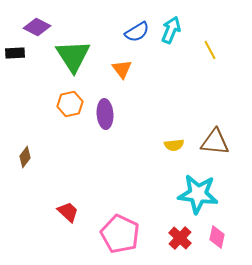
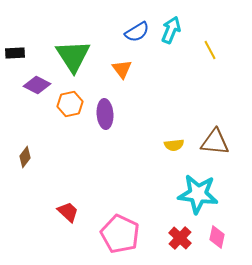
purple diamond: moved 58 px down
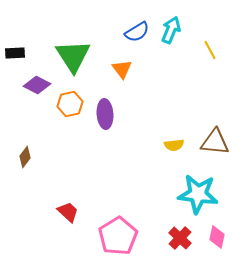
pink pentagon: moved 2 px left, 2 px down; rotated 15 degrees clockwise
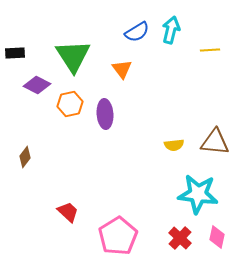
cyan arrow: rotated 8 degrees counterclockwise
yellow line: rotated 66 degrees counterclockwise
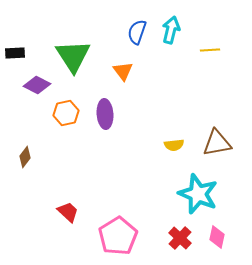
blue semicircle: rotated 140 degrees clockwise
orange triangle: moved 1 px right, 2 px down
orange hexagon: moved 4 px left, 9 px down
brown triangle: moved 2 px right, 1 px down; rotated 16 degrees counterclockwise
cyan star: rotated 15 degrees clockwise
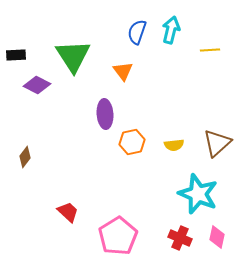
black rectangle: moved 1 px right, 2 px down
orange hexagon: moved 66 px right, 29 px down
brown triangle: rotated 32 degrees counterclockwise
red cross: rotated 20 degrees counterclockwise
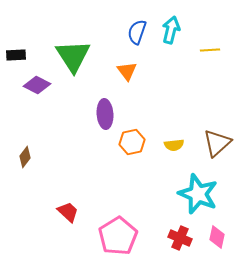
orange triangle: moved 4 px right
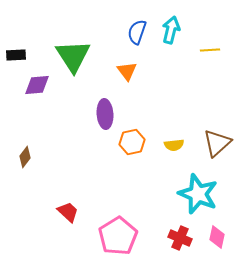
purple diamond: rotated 32 degrees counterclockwise
